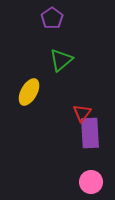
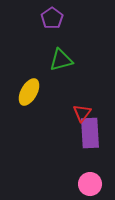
green triangle: rotated 25 degrees clockwise
pink circle: moved 1 px left, 2 px down
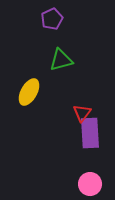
purple pentagon: moved 1 px down; rotated 10 degrees clockwise
